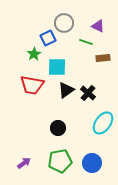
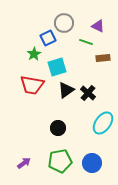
cyan square: rotated 18 degrees counterclockwise
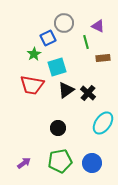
green line: rotated 56 degrees clockwise
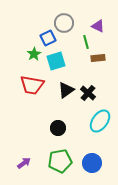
brown rectangle: moved 5 px left
cyan square: moved 1 px left, 6 px up
cyan ellipse: moved 3 px left, 2 px up
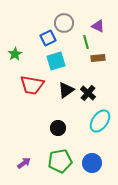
green star: moved 19 px left
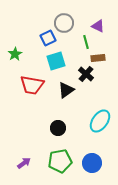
black cross: moved 2 px left, 19 px up
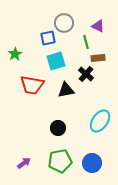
blue square: rotated 14 degrees clockwise
black triangle: rotated 24 degrees clockwise
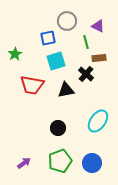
gray circle: moved 3 px right, 2 px up
brown rectangle: moved 1 px right
cyan ellipse: moved 2 px left
green pentagon: rotated 10 degrees counterclockwise
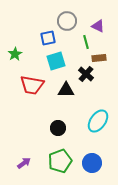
black triangle: rotated 12 degrees clockwise
